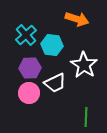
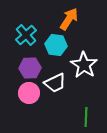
orange arrow: moved 8 px left; rotated 75 degrees counterclockwise
cyan hexagon: moved 4 px right
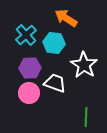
orange arrow: moved 3 px left, 1 px up; rotated 90 degrees counterclockwise
cyan hexagon: moved 2 px left, 2 px up
white trapezoid: rotated 135 degrees counterclockwise
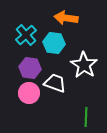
orange arrow: rotated 25 degrees counterclockwise
purple hexagon: rotated 10 degrees clockwise
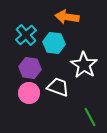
orange arrow: moved 1 px right, 1 px up
white trapezoid: moved 3 px right, 4 px down
green line: moved 4 px right; rotated 30 degrees counterclockwise
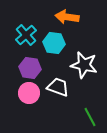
white star: rotated 20 degrees counterclockwise
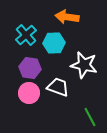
cyan hexagon: rotated 10 degrees counterclockwise
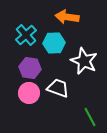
white star: moved 4 px up; rotated 12 degrees clockwise
white trapezoid: moved 1 px down
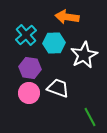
white star: moved 6 px up; rotated 20 degrees clockwise
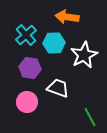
pink circle: moved 2 px left, 9 px down
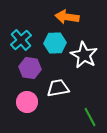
cyan cross: moved 5 px left, 5 px down
cyan hexagon: moved 1 px right
white star: rotated 16 degrees counterclockwise
white trapezoid: rotated 30 degrees counterclockwise
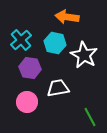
cyan hexagon: rotated 15 degrees clockwise
